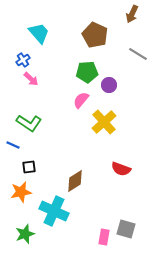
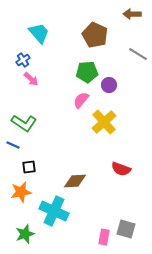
brown arrow: rotated 66 degrees clockwise
green L-shape: moved 5 px left
brown diamond: rotated 30 degrees clockwise
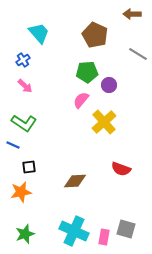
pink arrow: moved 6 px left, 7 px down
cyan cross: moved 20 px right, 20 px down
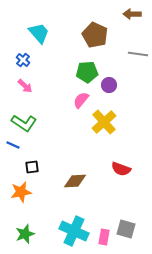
gray line: rotated 24 degrees counterclockwise
blue cross: rotated 16 degrees counterclockwise
black square: moved 3 px right
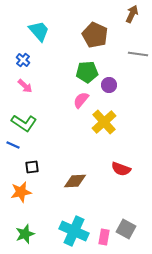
brown arrow: rotated 114 degrees clockwise
cyan trapezoid: moved 2 px up
gray square: rotated 12 degrees clockwise
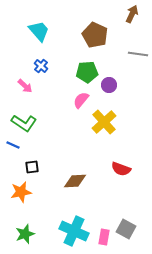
blue cross: moved 18 px right, 6 px down
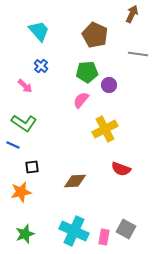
yellow cross: moved 1 px right, 7 px down; rotated 15 degrees clockwise
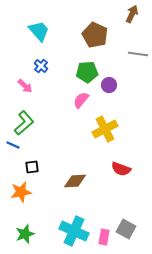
green L-shape: rotated 75 degrees counterclockwise
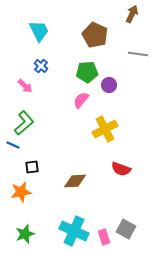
cyan trapezoid: rotated 15 degrees clockwise
pink rectangle: rotated 28 degrees counterclockwise
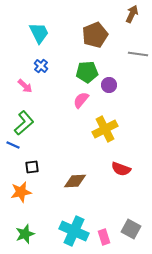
cyan trapezoid: moved 2 px down
brown pentagon: rotated 25 degrees clockwise
gray square: moved 5 px right
